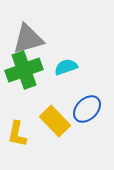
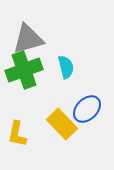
cyan semicircle: rotated 95 degrees clockwise
yellow rectangle: moved 7 px right, 3 px down
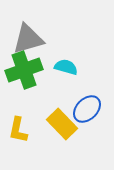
cyan semicircle: rotated 60 degrees counterclockwise
yellow L-shape: moved 1 px right, 4 px up
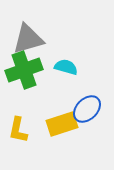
yellow rectangle: rotated 64 degrees counterclockwise
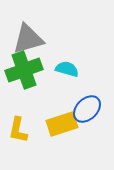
cyan semicircle: moved 1 px right, 2 px down
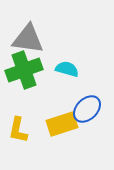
gray triangle: rotated 24 degrees clockwise
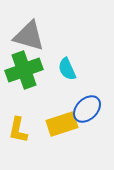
gray triangle: moved 1 px right, 3 px up; rotated 8 degrees clockwise
cyan semicircle: rotated 130 degrees counterclockwise
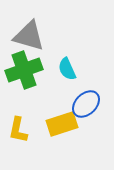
blue ellipse: moved 1 px left, 5 px up
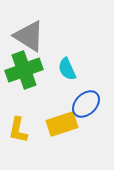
gray triangle: rotated 16 degrees clockwise
